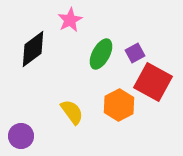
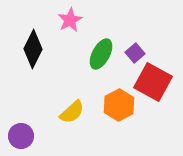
black diamond: rotated 27 degrees counterclockwise
purple square: rotated 12 degrees counterclockwise
yellow semicircle: rotated 84 degrees clockwise
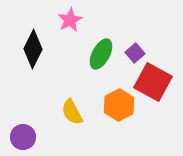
yellow semicircle: rotated 104 degrees clockwise
purple circle: moved 2 px right, 1 px down
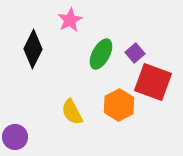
red square: rotated 9 degrees counterclockwise
purple circle: moved 8 px left
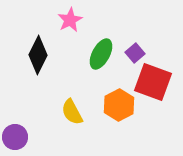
black diamond: moved 5 px right, 6 px down
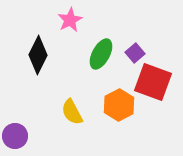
purple circle: moved 1 px up
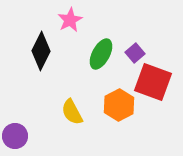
black diamond: moved 3 px right, 4 px up
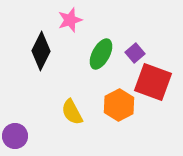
pink star: rotated 10 degrees clockwise
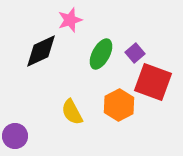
black diamond: rotated 39 degrees clockwise
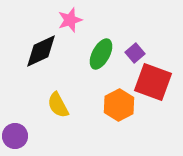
yellow semicircle: moved 14 px left, 7 px up
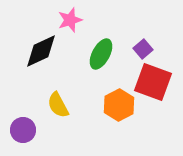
purple square: moved 8 px right, 4 px up
purple circle: moved 8 px right, 6 px up
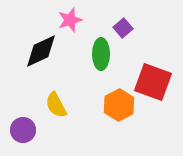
purple square: moved 20 px left, 21 px up
green ellipse: rotated 28 degrees counterclockwise
yellow semicircle: moved 2 px left
